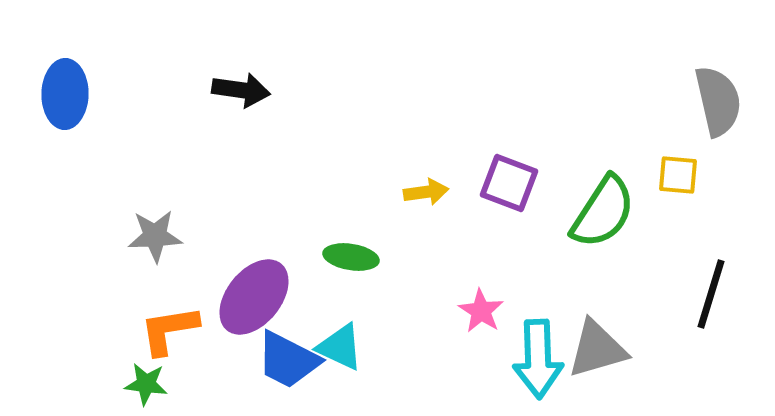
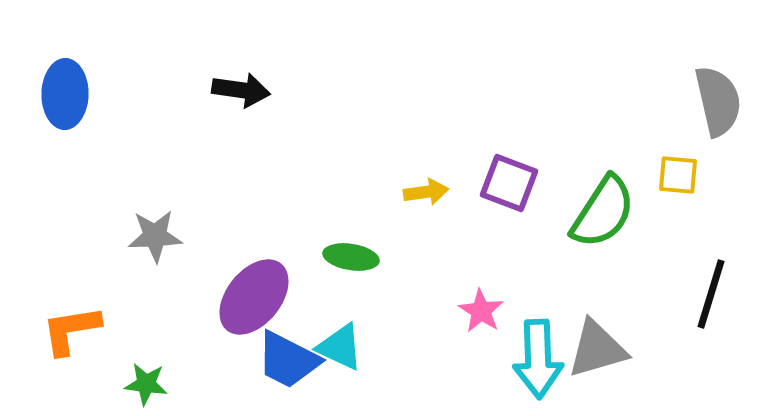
orange L-shape: moved 98 px left
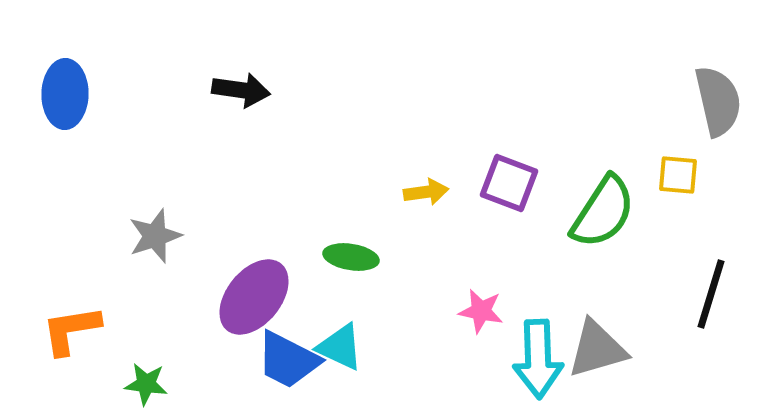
gray star: rotated 16 degrees counterclockwise
pink star: rotated 21 degrees counterclockwise
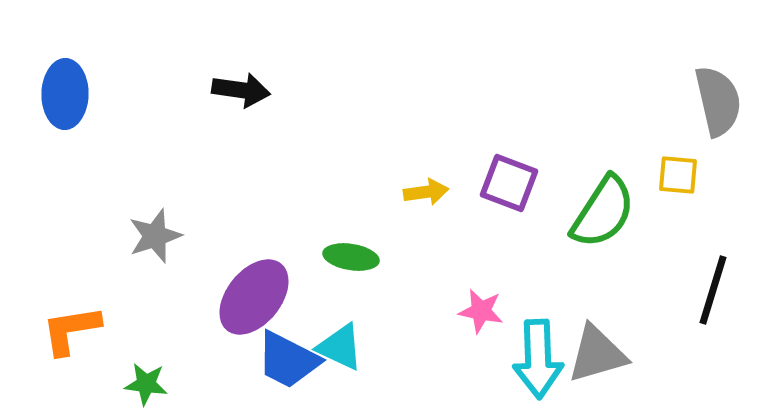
black line: moved 2 px right, 4 px up
gray triangle: moved 5 px down
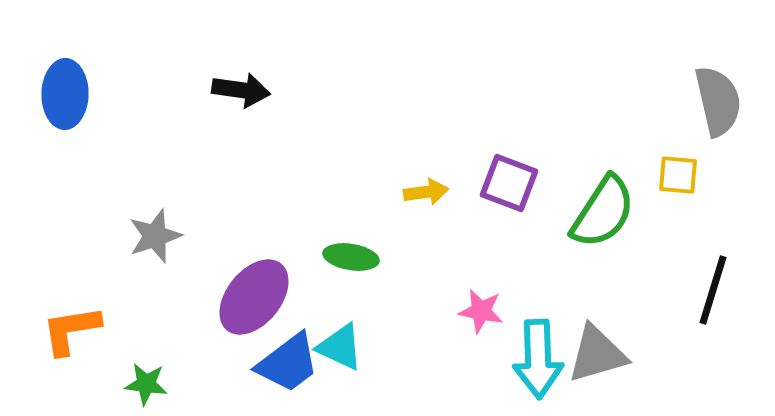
blue trapezoid: moved 3 px down; rotated 64 degrees counterclockwise
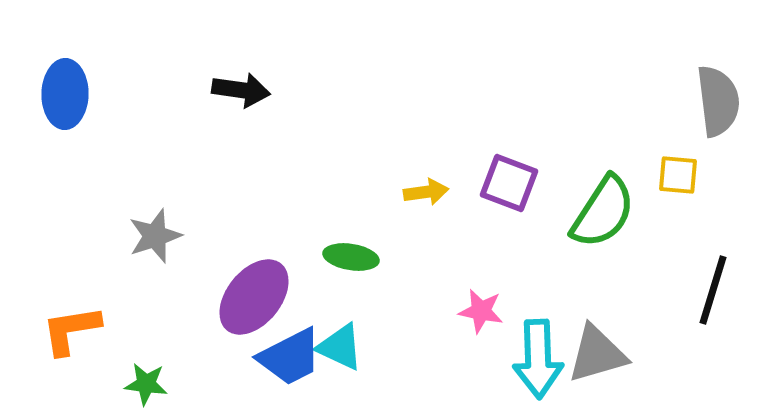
gray semicircle: rotated 6 degrees clockwise
blue trapezoid: moved 2 px right, 6 px up; rotated 10 degrees clockwise
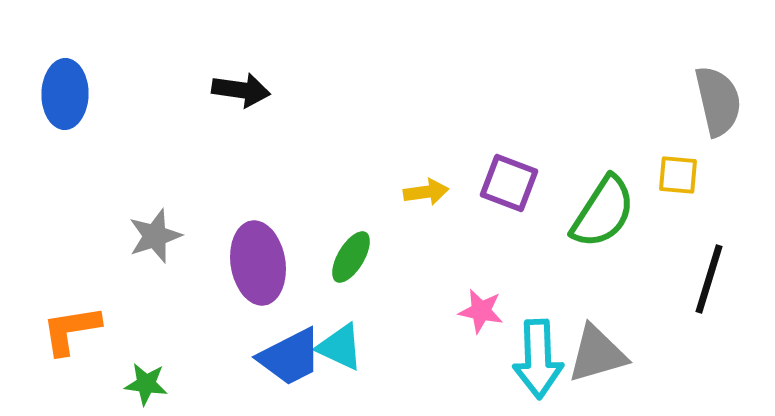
gray semicircle: rotated 6 degrees counterclockwise
green ellipse: rotated 68 degrees counterclockwise
black line: moved 4 px left, 11 px up
purple ellipse: moved 4 px right, 34 px up; rotated 48 degrees counterclockwise
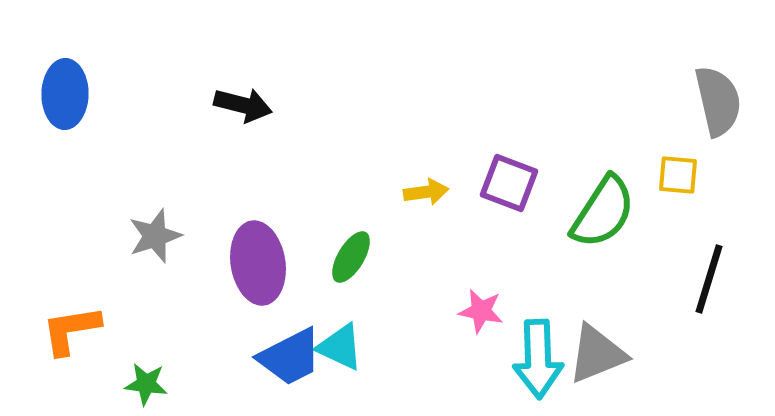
black arrow: moved 2 px right, 15 px down; rotated 6 degrees clockwise
gray triangle: rotated 6 degrees counterclockwise
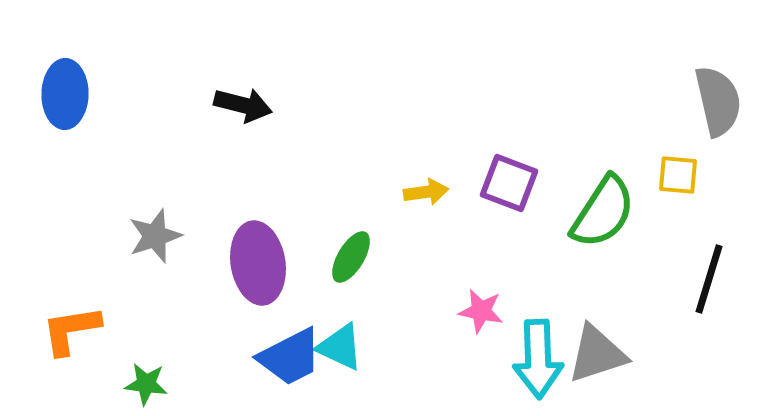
gray triangle: rotated 4 degrees clockwise
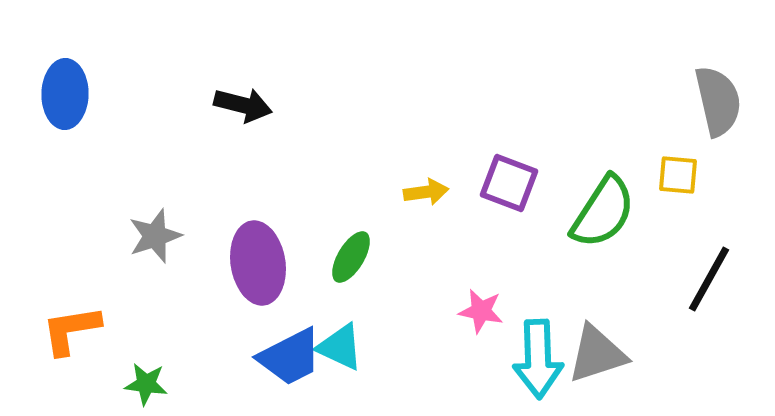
black line: rotated 12 degrees clockwise
